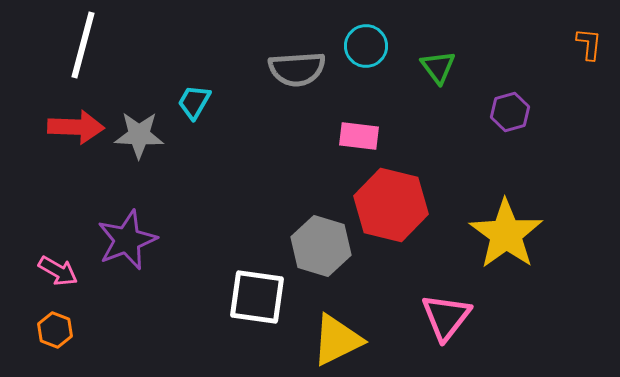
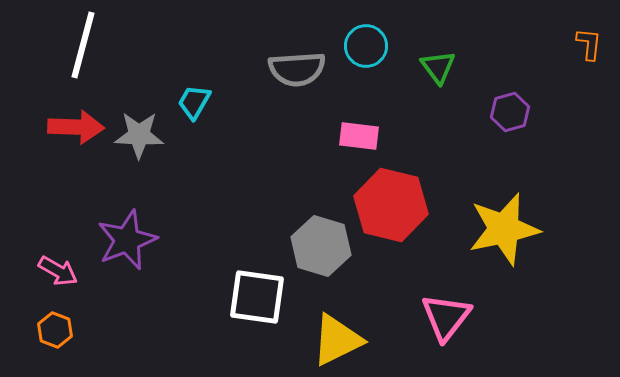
yellow star: moved 2 px left, 5 px up; rotated 24 degrees clockwise
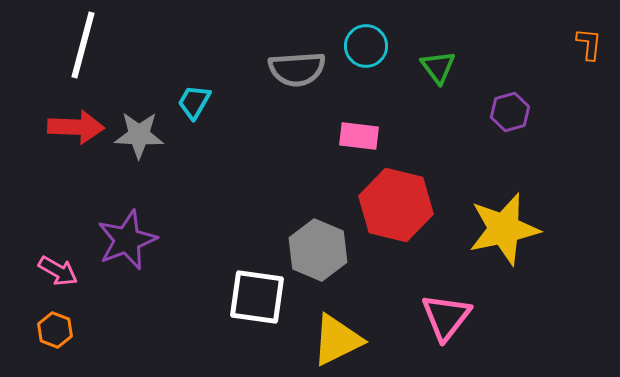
red hexagon: moved 5 px right
gray hexagon: moved 3 px left, 4 px down; rotated 6 degrees clockwise
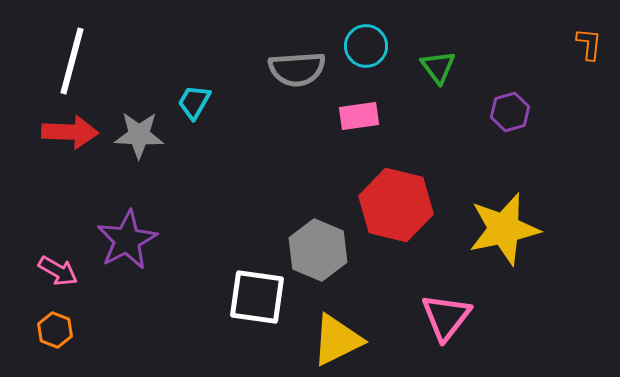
white line: moved 11 px left, 16 px down
red arrow: moved 6 px left, 5 px down
pink rectangle: moved 20 px up; rotated 15 degrees counterclockwise
purple star: rotated 6 degrees counterclockwise
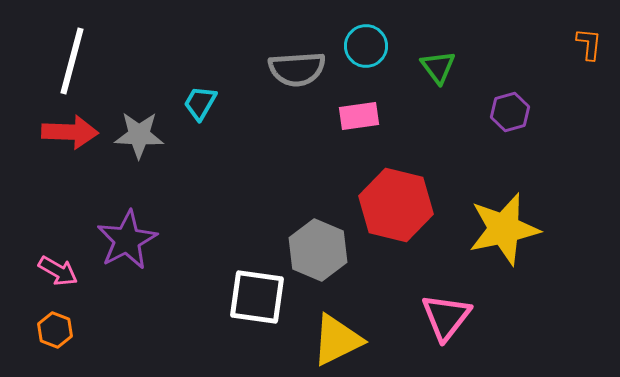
cyan trapezoid: moved 6 px right, 1 px down
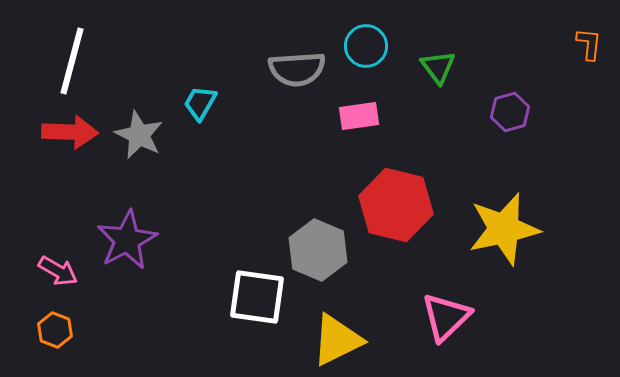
gray star: rotated 24 degrees clockwise
pink triangle: rotated 8 degrees clockwise
